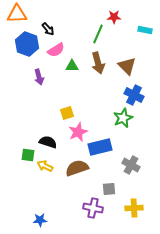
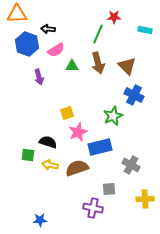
black arrow: rotated 136 degrees clockwise
green star: moved 10 px left, 2 px up
yellow arrow: moved 5 px right, 1 px up; rotated 14 degrees counterclockwise
yellow cross: moved 11 px right, 9 px up
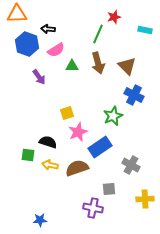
red star: rotated 16 degrees counterclockwise
purple arrow: rotated 21 degrees counterclockwise
blue rectangle: rotated 20 degrees counterclockwise
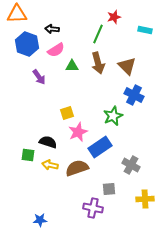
black arrow: moved 4 px right
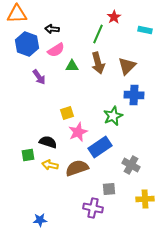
red star: rotated 16 degrees counterclockwise
brown triangle: rotated 30 degrees clockwise
blue cross: rotated 24 degrees counterclockwise
green square: rotated 16 degrees counterclockwise
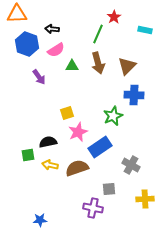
black semicircle: rotated 30 degrees counterclockwise
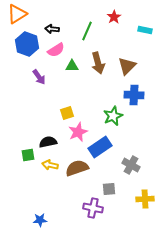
orange triangle: rotated 30 degrees counterclockwise
green line: moved 11 px left, 3 px up
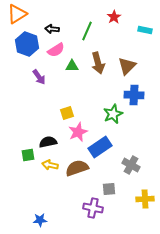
green star: moved 2 px up
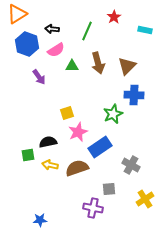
yellow cross: rotated 30 degrees counterclockwise
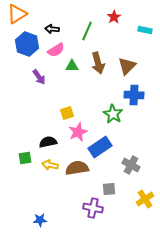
green star: rotated 18 degrees counterclockwise
green square: moved 3 px left, 3 px down
brown semicircle: rotated 10 degrees clockwise
